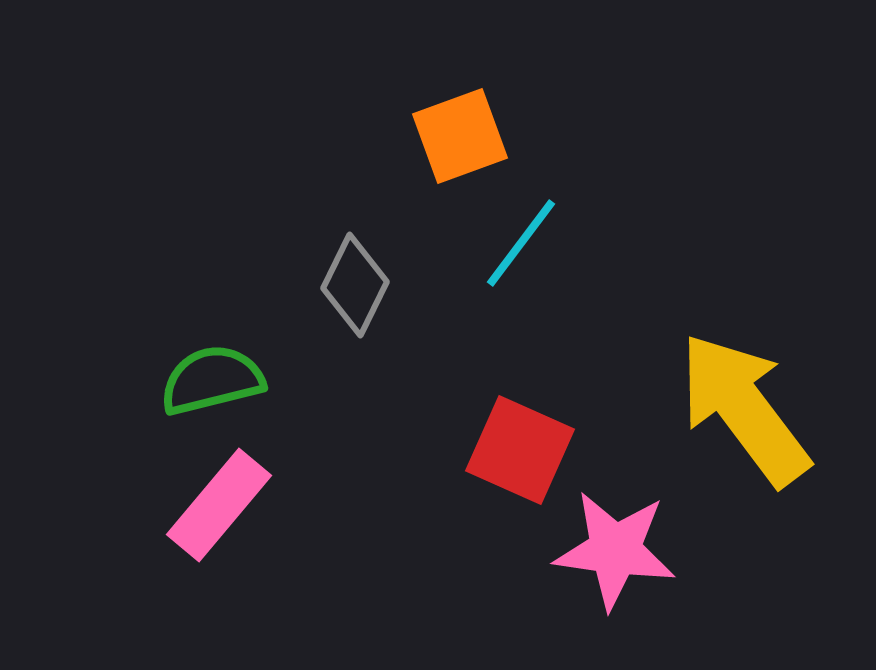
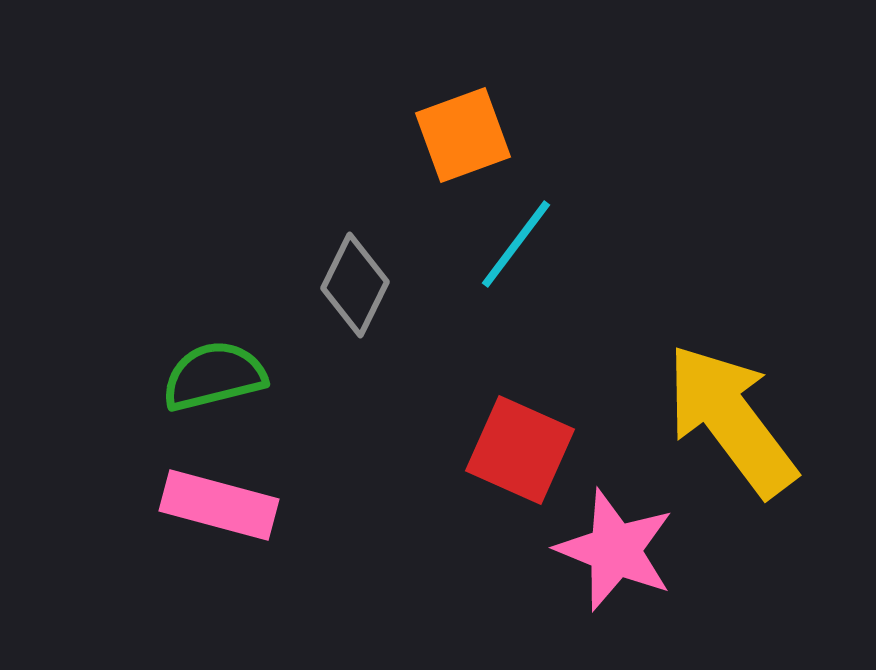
orange square: moved 3 px right, 1 px up
cyan line: moved 5 px left, 1 px down
green semicircle: moved 2 px right, 4 px up
yellow arrow: moved 13 px left, 11 px down
pink rectangle: rotated 65 degrees clockwise
pink star: rotated 14 degrees clockwise
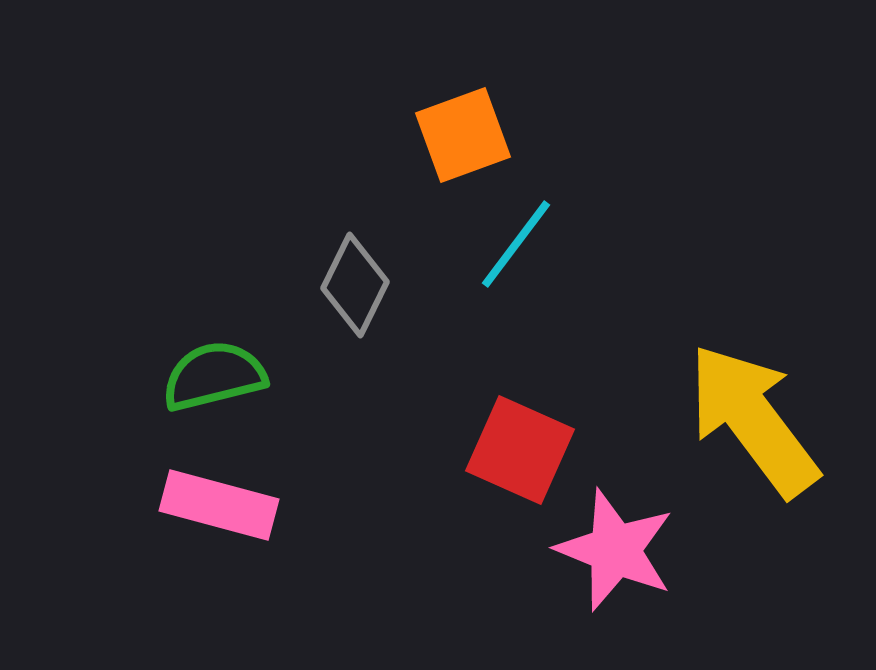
yellow arrow: moved 22 px right
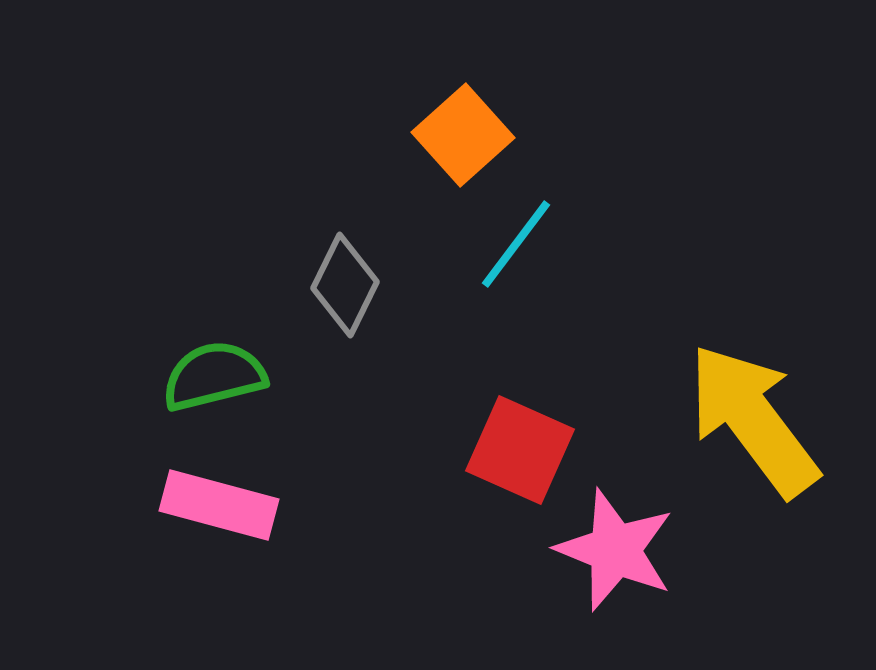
orange square: rotated 22 degrees counterclockwise
gray diamond: moved 10 px left
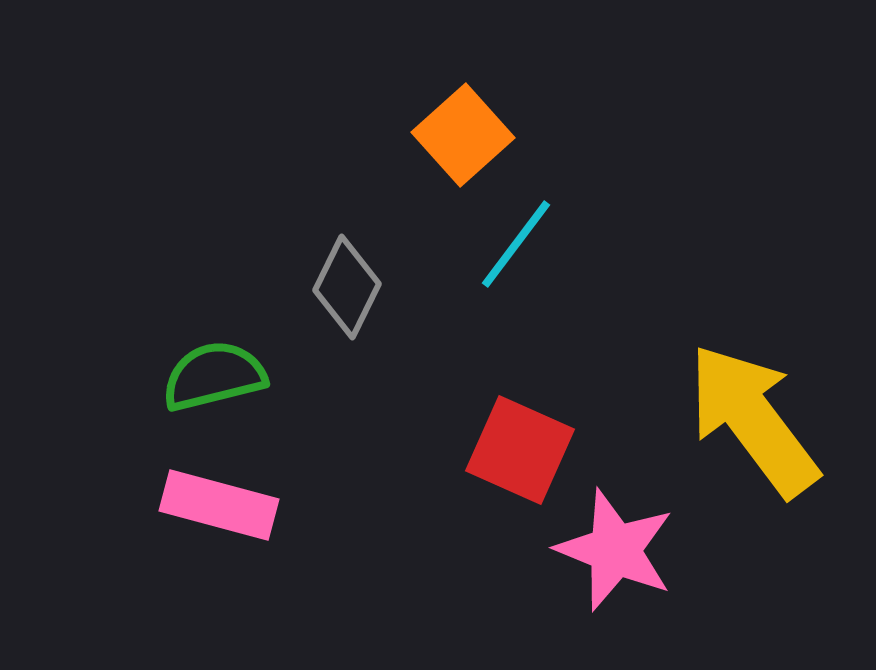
gray diamond: moved 2 px right, 2 px down
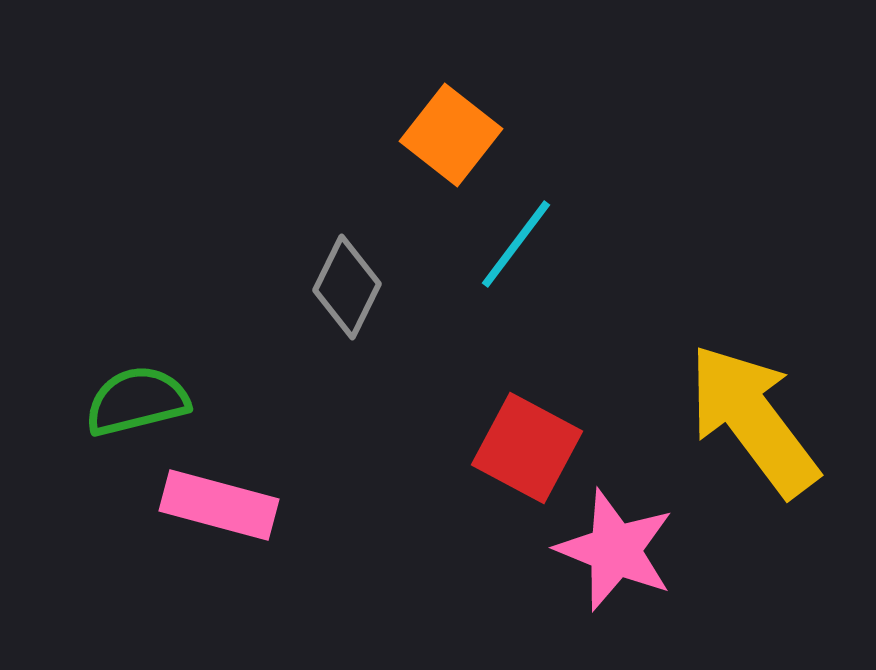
orange square: moved 12 px left; rotated 10 degrees counterclockwise
green semicircle: moved 77 px left, 25 px down
red square: moved 7 px right, 2 px up; rotated 4 degrees clockwise
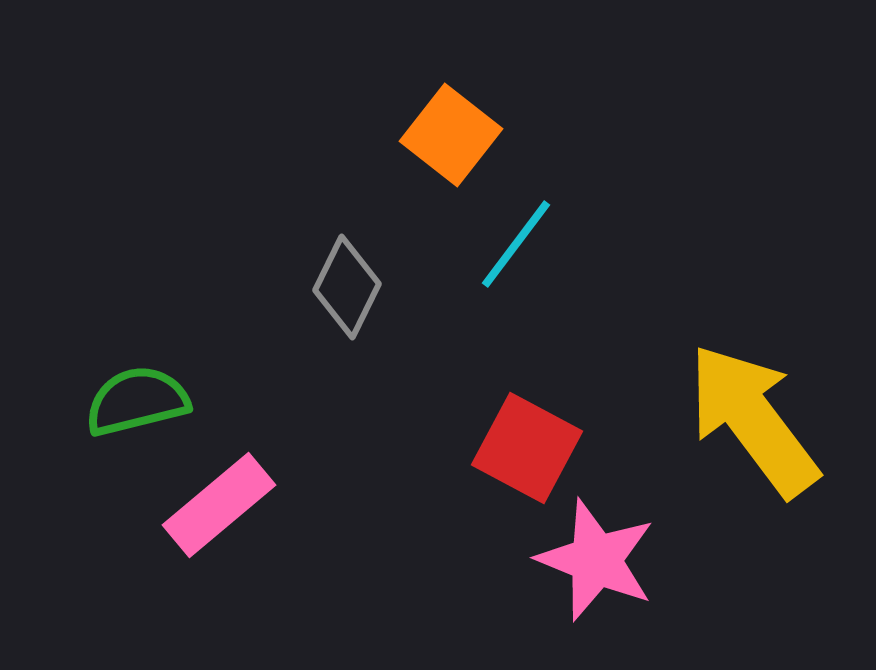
pink rectangle: rotated 55 degrees counterclockwise
pink star: moved 19 px left, 10 px down
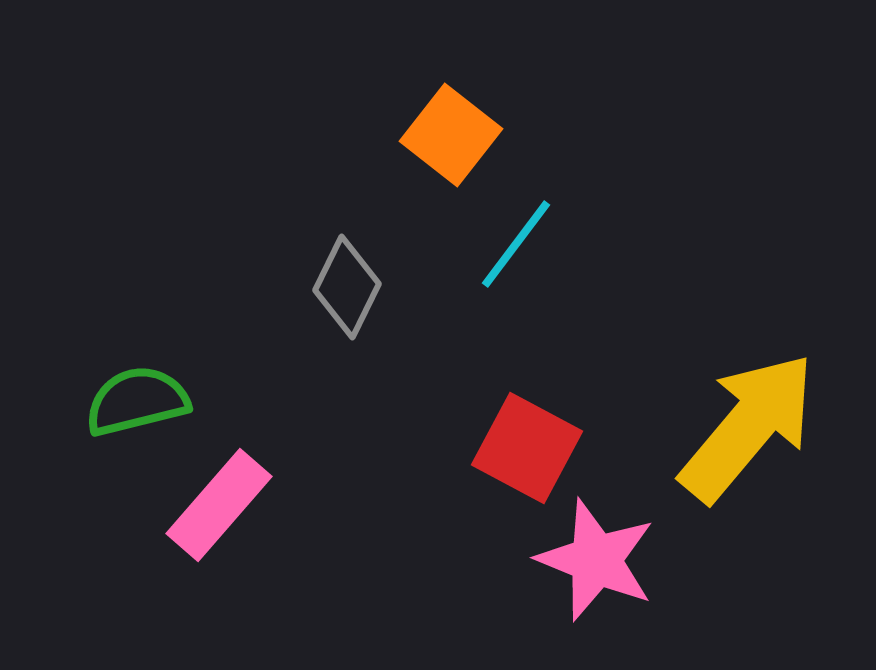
yellow arrow: moved 5 px left, 7 px down; rotated 77 degrees clockwise
pink rectangle: rotated 9 degrees counterclockwise
